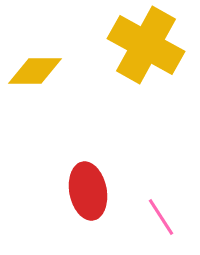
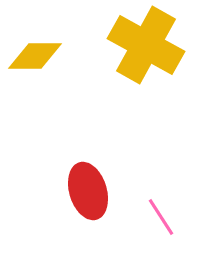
yellow diamond: moved 15 px up
red ellipse: rotated 6 degrees counterclockwise
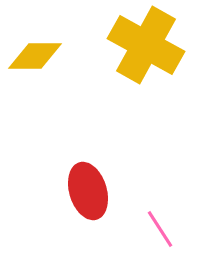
pink line: moved 1 px left, 12 px down
